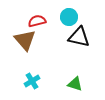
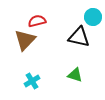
cyan circle: moved 24 px right
brown triangle: rotated 25 degrees clockwise
green triangle: moved 9 px up
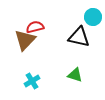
red semicircle: moved 2 px left, 6 px down
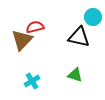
brown triangle: moved 3 px left
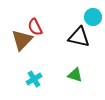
red semicircle: rotated 102 degrees counterclockwise
cyan cross: moved 2 px right, 2 px up
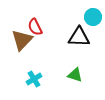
black triangle: rotated 10 degrees counterclockwise
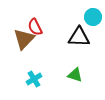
brown triangle: moved 2 px right, 1 px up
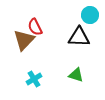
cyan circle: moved 3 px left, 2 px up
brown triangle: moved 1 px down
green triangle: moved 1 px right
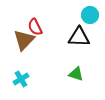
green triangle: moved 1 px up
cyan cross: moved 13 px left
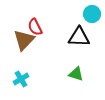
cyan circle: moved 2 px right, 1 px up
